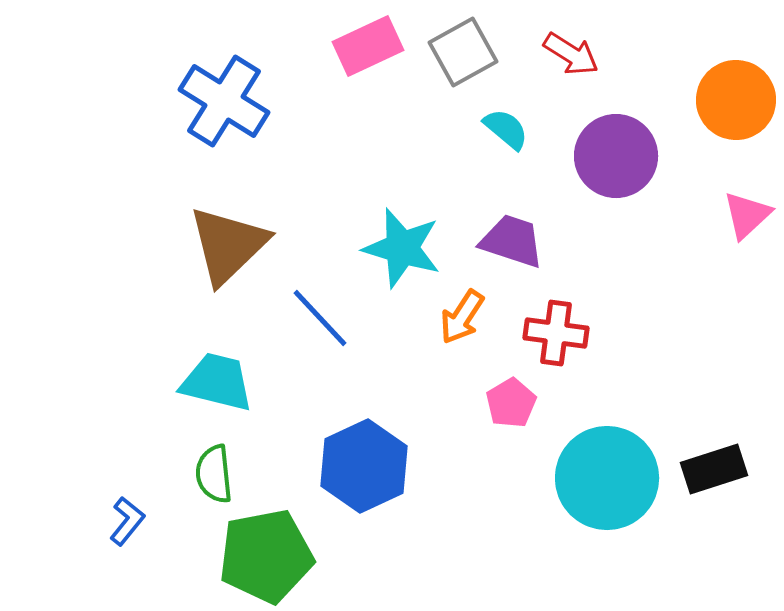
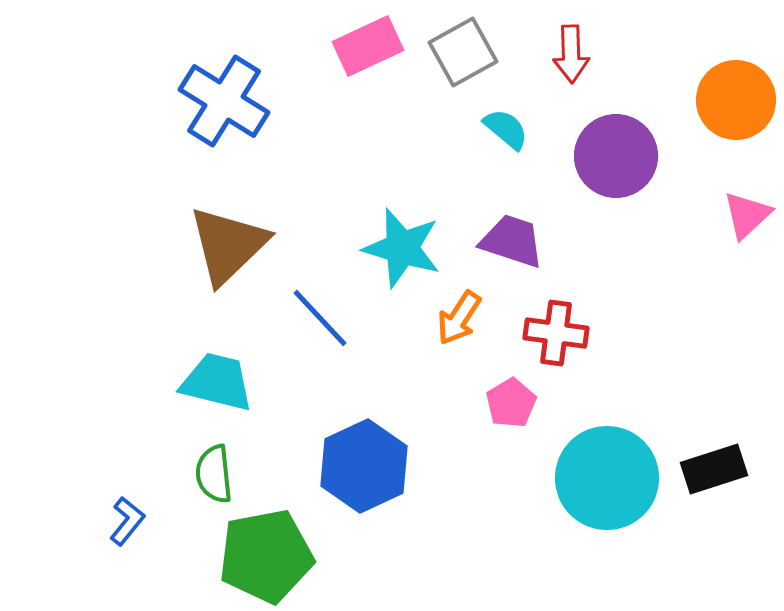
red arrow: rotated 56 degrees clockwise
orange arrow: moved 3 px left, 1 px down
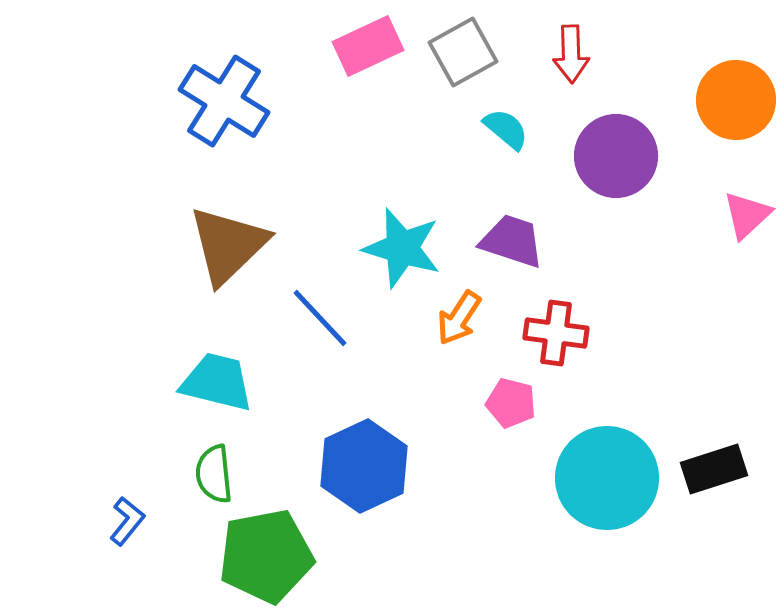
pink pentagon: rotated 27 degrees counterclockwise
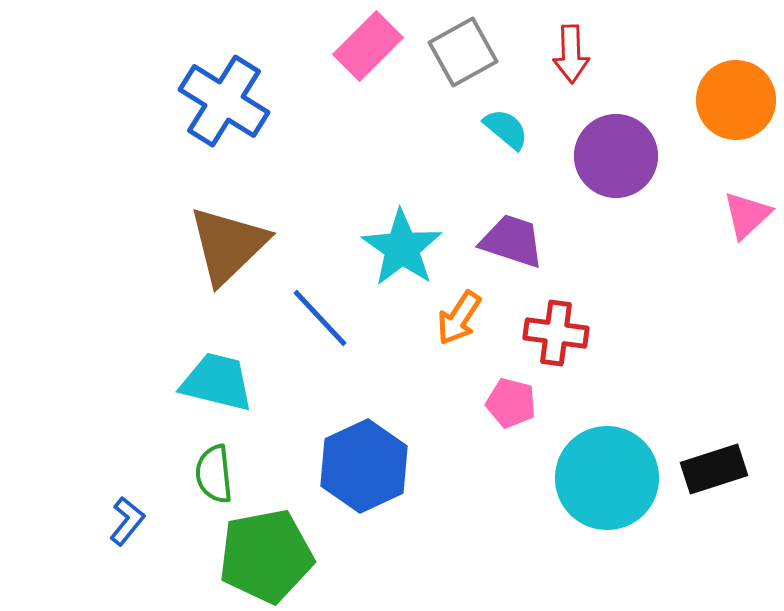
pink rectangle: rotated 20 degrees counterclockwise
cyan star: rotated 18 degrees clockwise
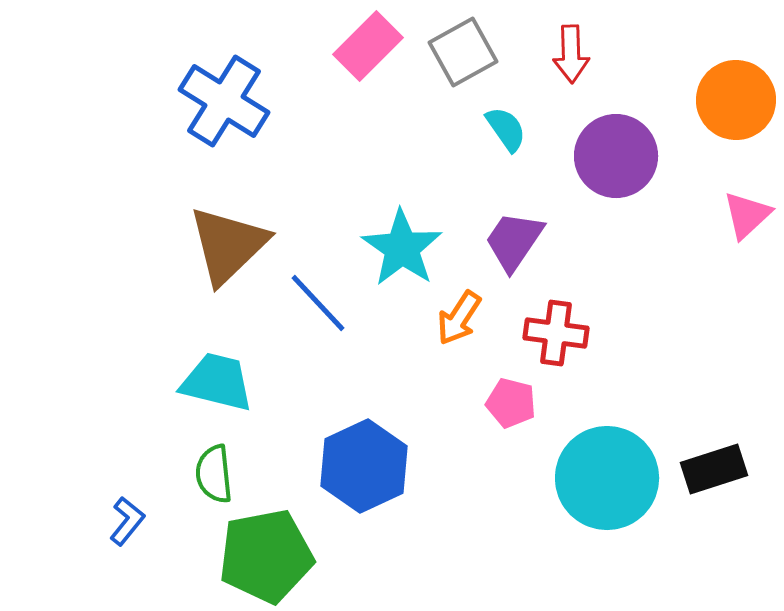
cyan semicircle: rotated 15 degrees clockwise
purple trapezoid: moved 2 px right; rotated 74 degrees counterclockwise
blue line: moved 2 px left, 15 px up
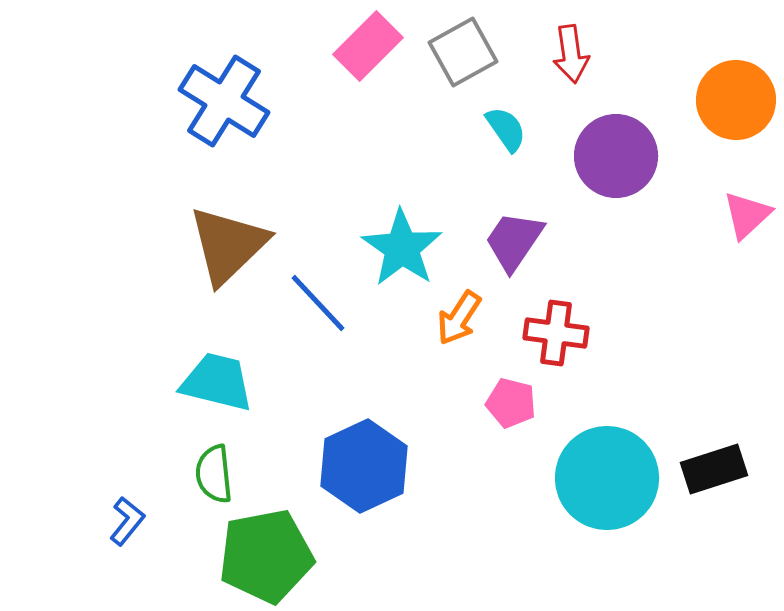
red arrow: rotated 6 degrees counterclockwise
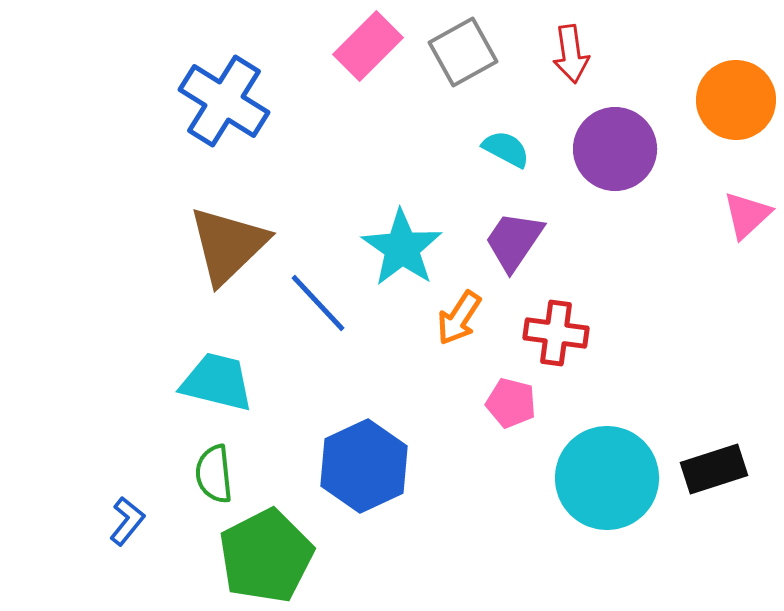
cyan semicircle: moved 20 px down; rotated 27 degrees counterclockwise
purple circle: moved 1 px left, 7 px up
green pentagon: rotated 16 degrees counterclockwise
